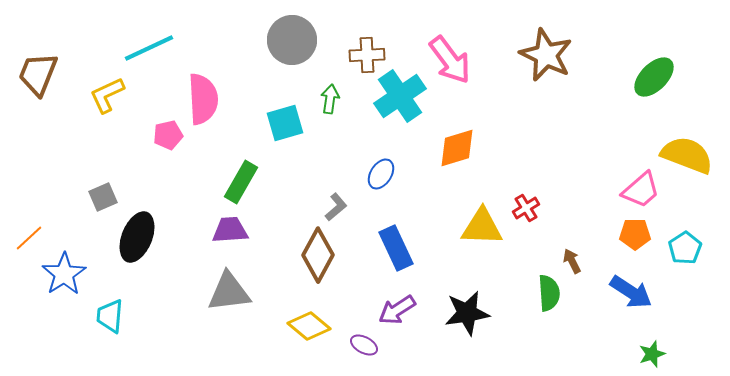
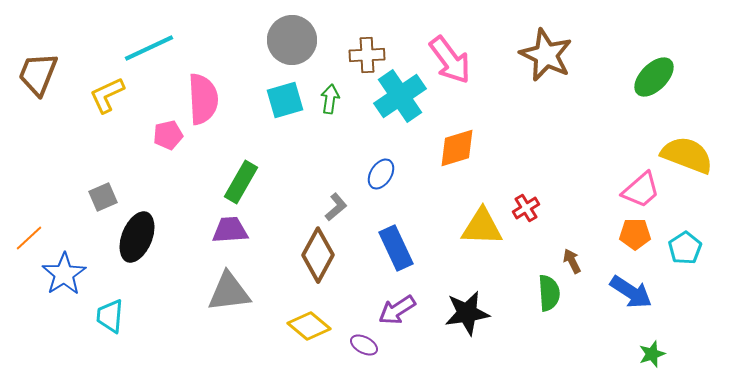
cyan square: moved 23 px up
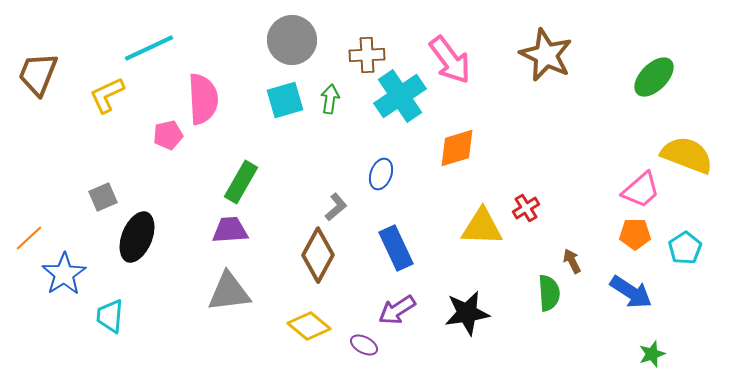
blue ellipse: rotated 12 degrees counterclockwise
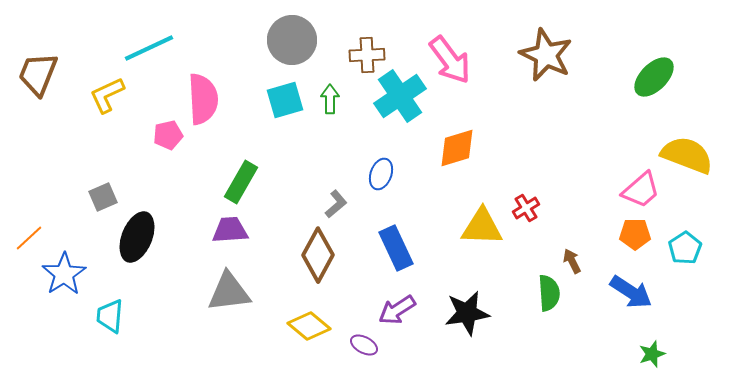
green arrow: rotated 8 degrees counterclockwise
gray L-shape: moved 3 px up
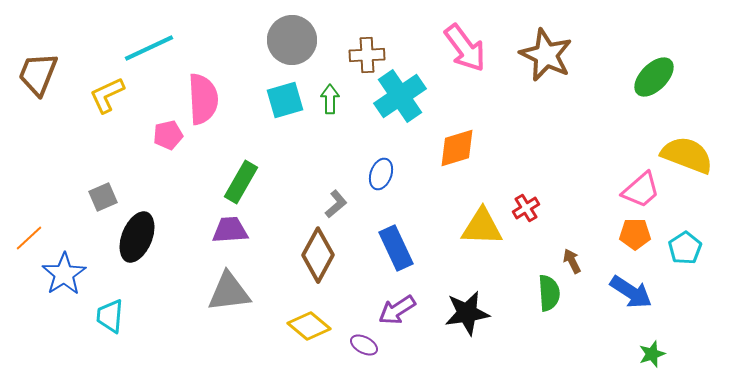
pink arrow: moved 15 px right, 12 px up
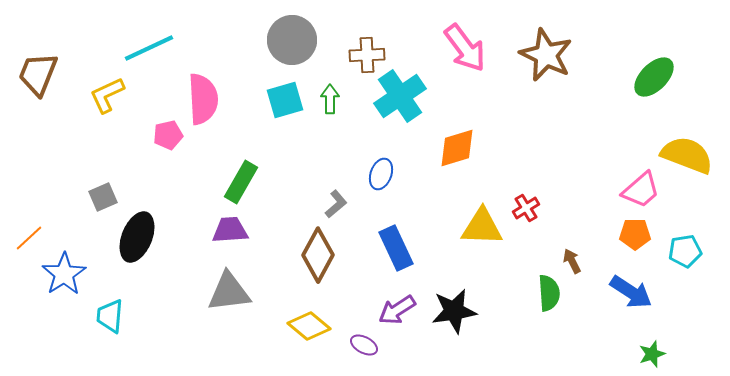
cyan pentagon: moved 3 px down; rotated 24 degrees clockwise
black star: moved 13 px left, 2 px up
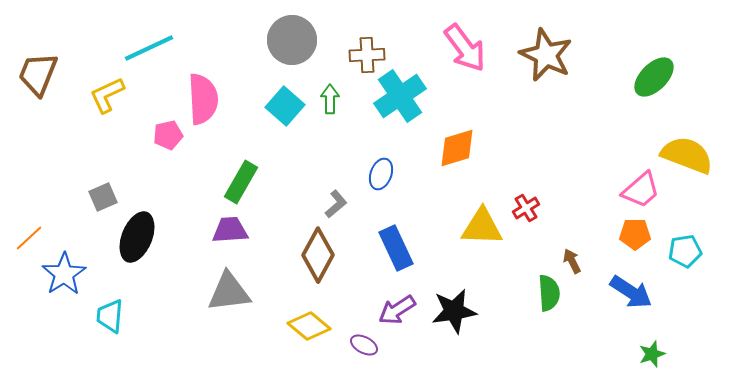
cyan square: moved 6 px down; rotated 33 degrees counterclockwise
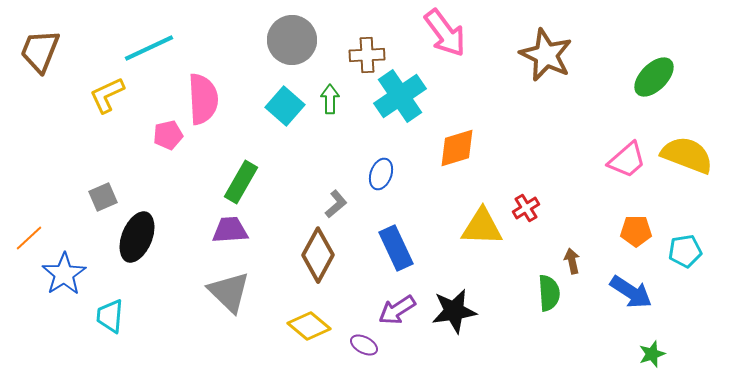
pink arrow: moved 20 px left, 15 px up
brown trapezoid: moved 2 px right, 23 px up
pink trapezoid: moved 14 px left, 30 px up
orange pentagon: moved 1 px right, 3 px up
brown arrow: rotated 15 degrees clockwise
gray triangle: rotated 51 degrees clockwise
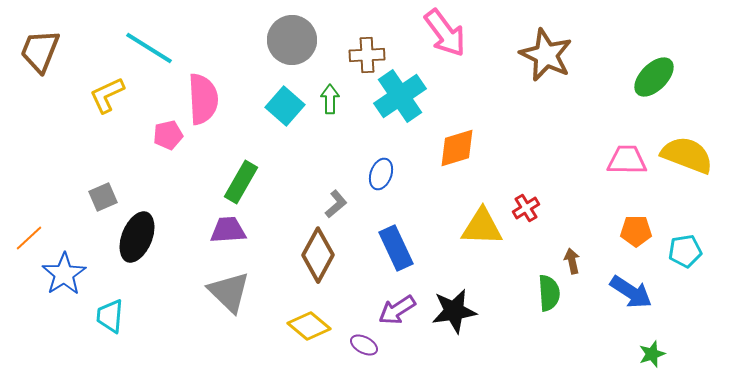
cyan line: rotated 57 degrees clockwise
pink trapezoid: rotated 138 degrees counterclockwise
purple trapezoid: moved 2 px left
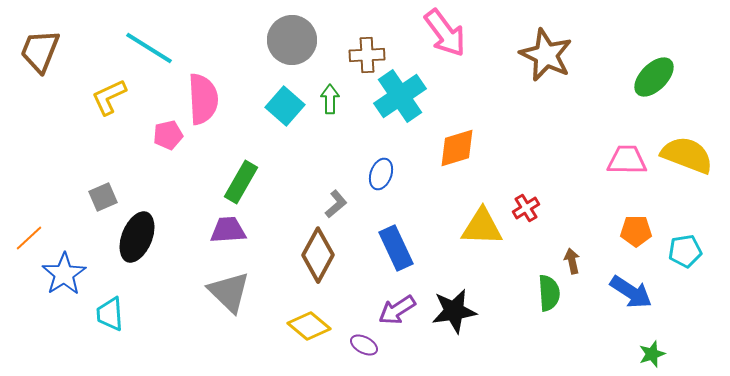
yellow L-shape: moved 2 px right, 2 px down
cyan trapezoid: moved 2 px up; rotated 9 degrees counterclockwise
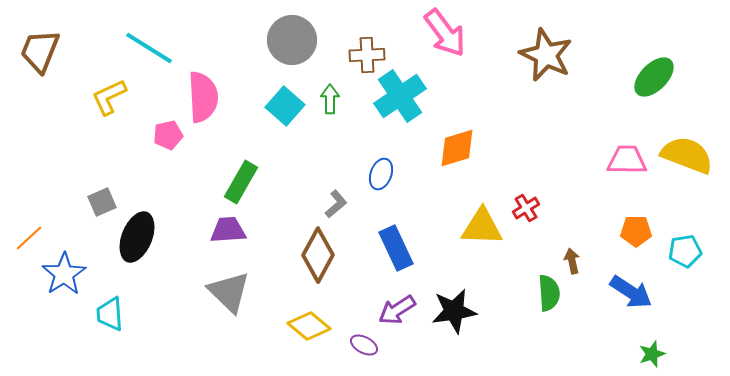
pink semicircle: moved 2 px up
gray square: moved 1 px left, 5 px down
